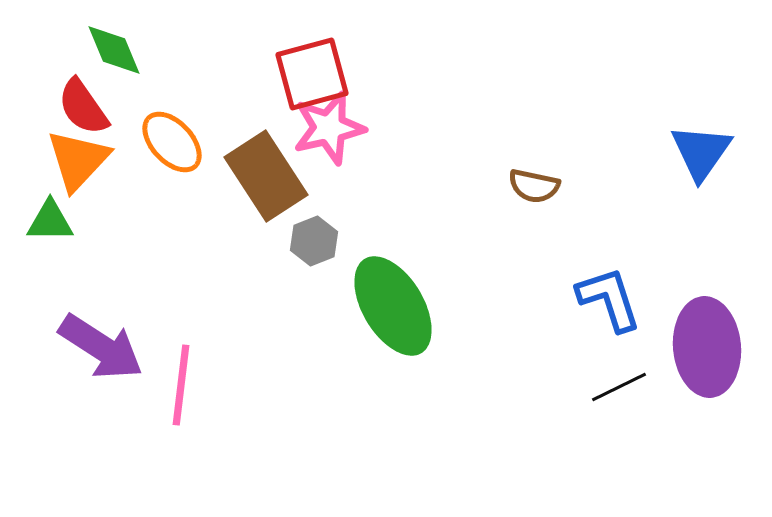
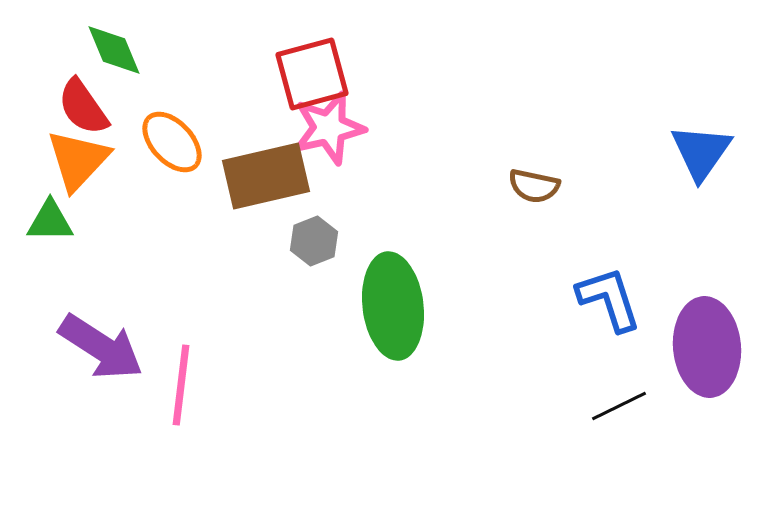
brown rectangle: rotated 70 degrees counterclockwise
green ellipse: rotated 24 degrees clockwise
black line: moved 19 px down
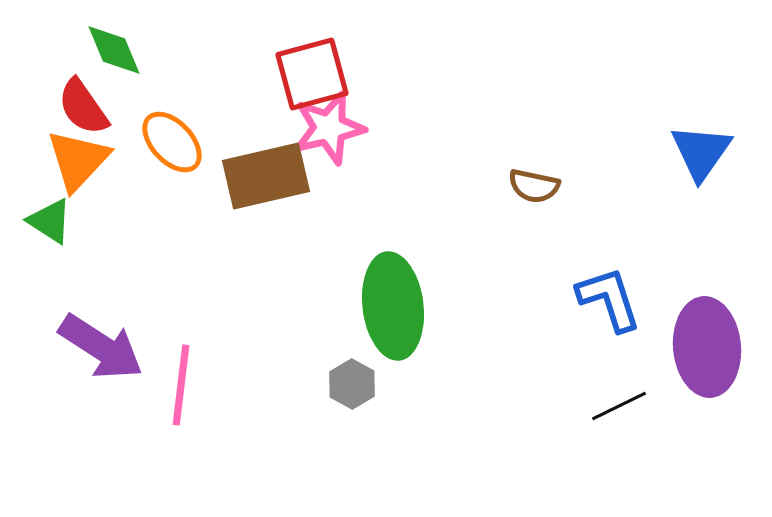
green triangle: rotated 33 degrees clockwise
gray hexagon: moved 38 px right, 143 px down; rotated 9 degrees counterclockwise
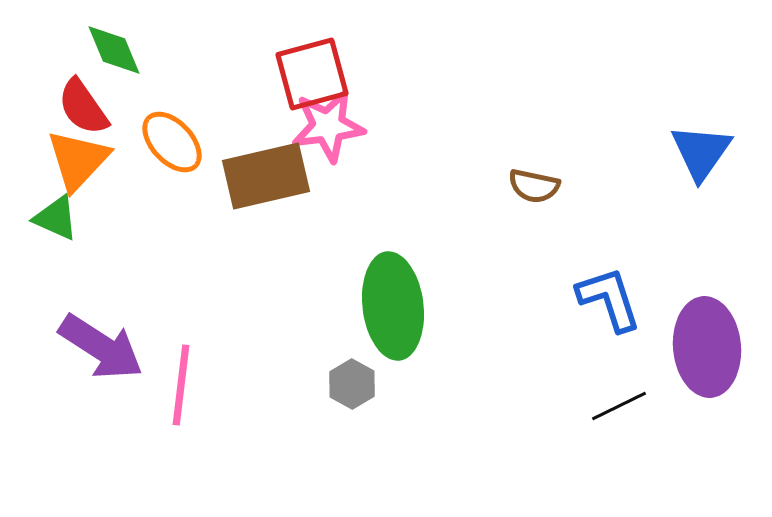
pink star: moved 1 px left, 2 px up; rotated 6 degrees clockwise
green triangle: moved 6 px right, 3 px up; rotated 9 degrees counterclockwise
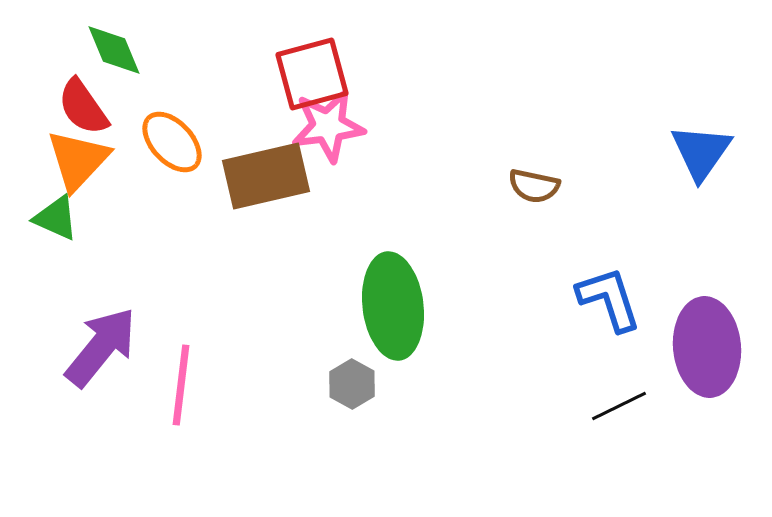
purple arrow: rotated 84 degrees counterclockwise
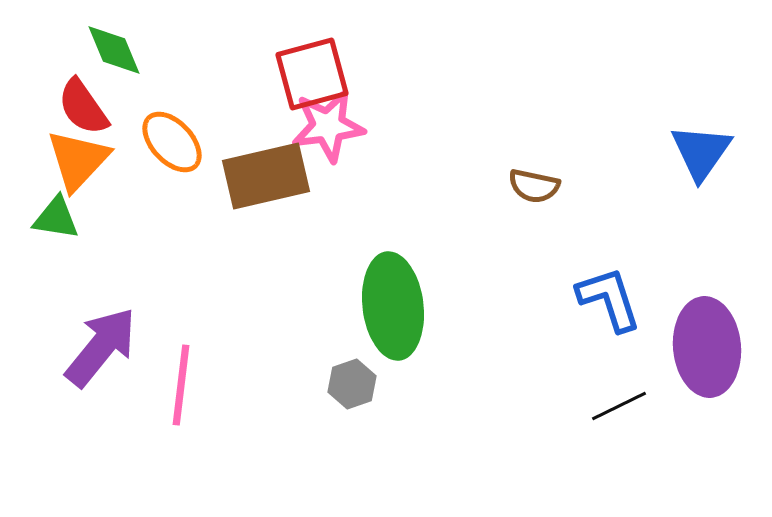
green triangle: rotated 15 degrees counterclockwise
gray hexagon: rotated 12 degrees clockwise
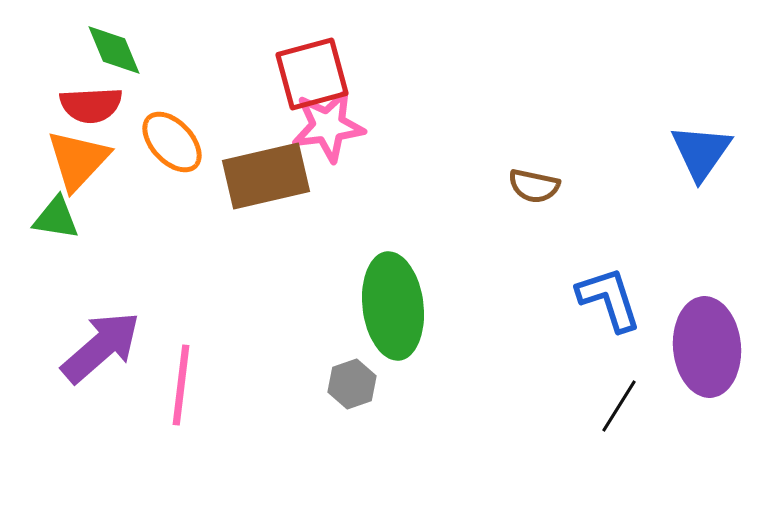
red semicircle: moved 8 px right, 2 px up; rotated 58 degrees counterclockwise
purple arrow: rotated 10 degrees clockwise
black line: rotated 32 degrees counterclockwise
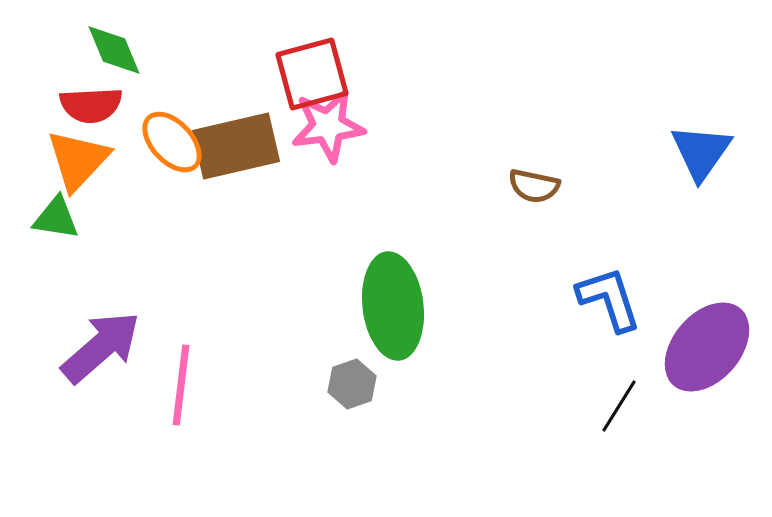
brown rectangle: moved 30 px left, 30 px up
purple ellipse: rotated 46 degrees clockwise
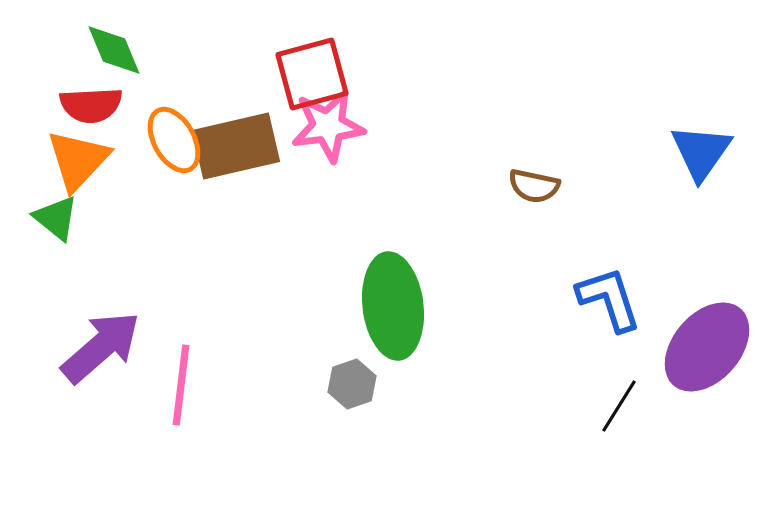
orange ellipse: moved 2 px right, 2 px up; rotated 14 degrees clockwise
green triangle: rotated 30 degrees clockwise
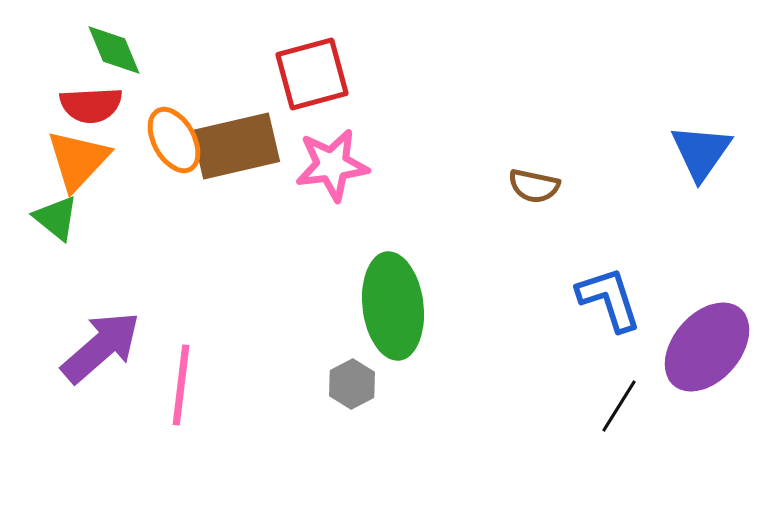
pink star: moved 4 px right, 39 px down
gray hexagon: rotated 9 degrees counterclockwise
